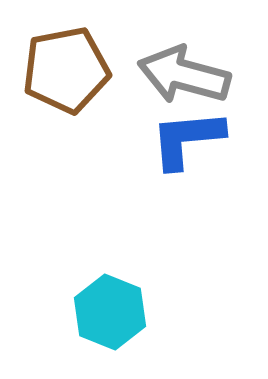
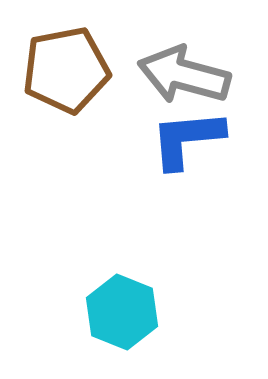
cyan hexagon: moved 12 px right
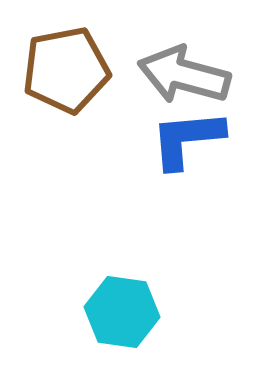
cyan hexagon: rotated 14 degrees counterclockwise
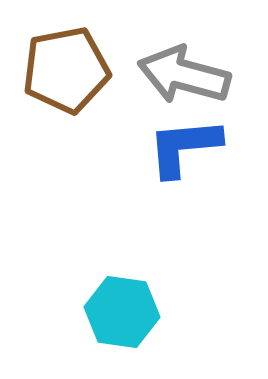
blue L-shape: moved 3 px left, 8 px down
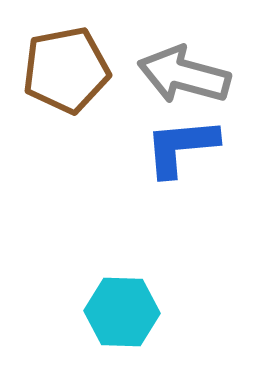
blue L-shape: moved 3 px left
cyan hexagon: rotated 6 degrees counterclockwise
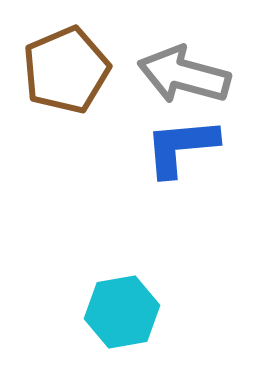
brown pentagon: rotated 12 degrees counterclockwise
cyan hexagon: rotated 12 degrees counterclockwise
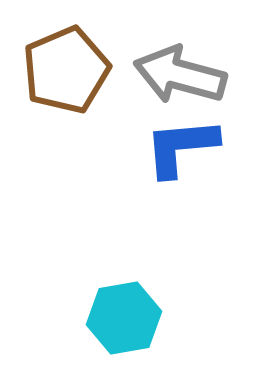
gray arrow: moved 4 px left
cyan hexagon: moved 2 px right, 6 px down
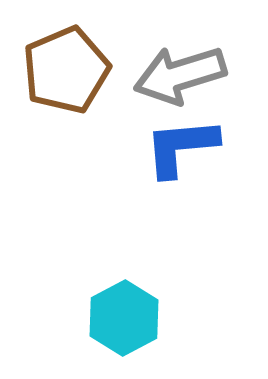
gray arrow: rotated 32 degrees counterclockwise
cyan hexagon: rotated 18 degrees counterclockwise
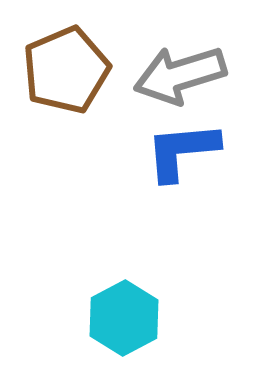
blue L-shape: moved 1 px right, 4 px down
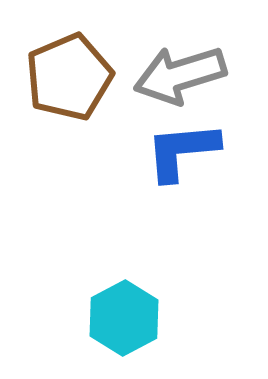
brown pentagon: moved 3 px right, 7 px down
